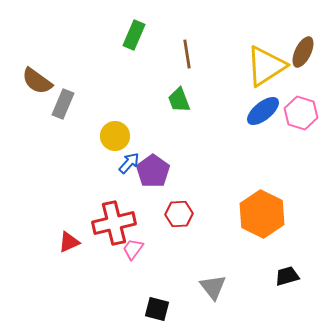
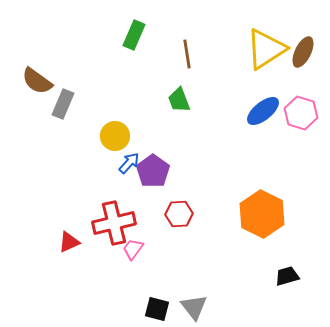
yellow triangle: moved 17 px up
gray triangle: moved 19 px left, 20 px down
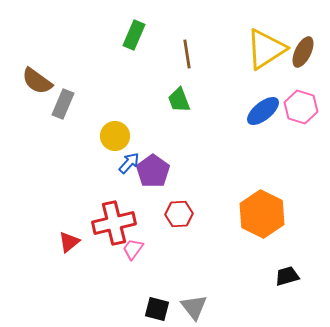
pink hexagon: moved 6 px up
red triangle: rotated 15 degrees counterclockwise
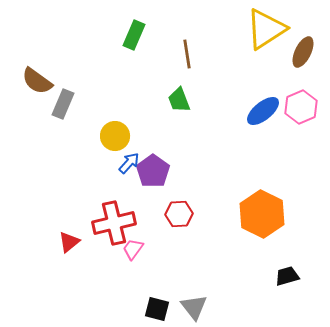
yellow triangle: moved 20 px up
pink hexagon: rotated 20 degrees clockwise
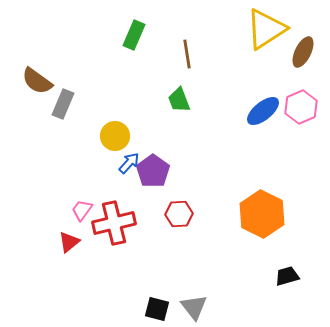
pink trapezoid: moved 51 px left, 39 px up
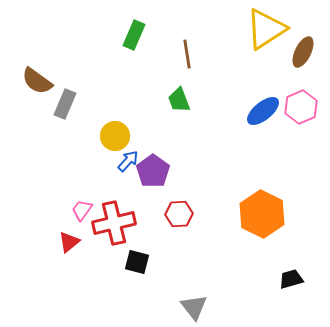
gray rectangle: moved 2 px right
blue arrow: moved 1 px left, 2 px up
black trapezoid: moved 4 px right, 3 px down
black square: moved 20 px left, 47 px up
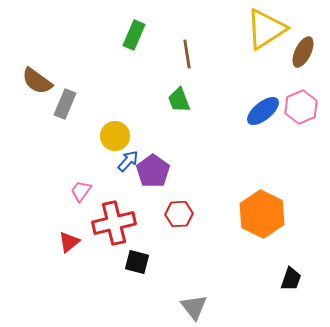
pink trapezoid: moved 1 px left, 19 px up
black trapezoid: rotated 125 degrees clockwise
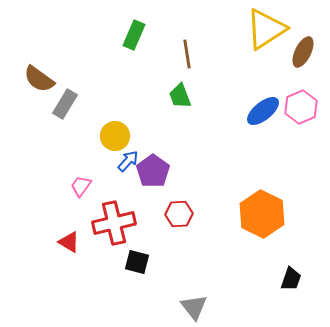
brown semicircle: moved 2 px right, 2 px up
green trapezoid: moved 1 px right, 4 px up
gray rectangle: rotated 8 degrees clockwise
pink trapezoid: moved 5 px up
red triangle: rotated 50 degrees counterclockwise
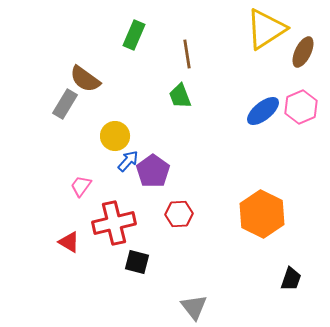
brown semicircle: moved 46 px right
